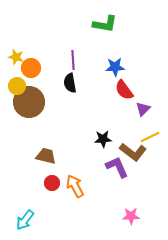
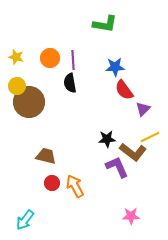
orange circle: moved 19 px right, 10 px up
black star: moved 4 px right
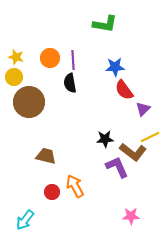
yellow circle: moved 3 px left, 9 px up
black star: moved 2 px left
red circle: moved 9 px down
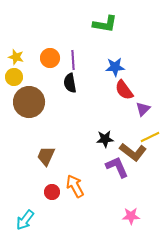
brown trapezoid: rotated 80 degrees counterclockwise
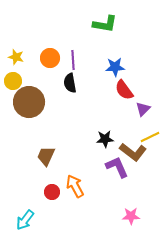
yellow circle: moved 1 px left, 4 px down
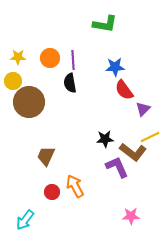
yellow star: moved 2 px right; rotated 14 degrees counterclockwise
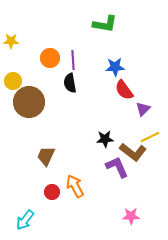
yellow star: moved 7 px left, 16 px up
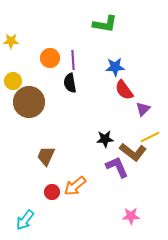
orange arrow: rotated 100 degrees counterclockwise
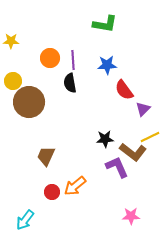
blue star: moved 8 px left, 2 px up
